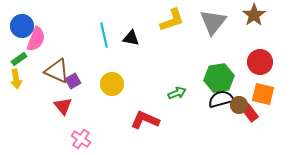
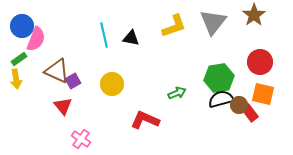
yellow L-shape: moved 2 px right, 6 px down
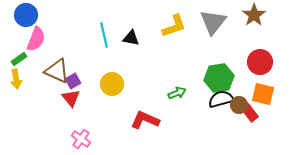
blue circle: moved 4 px right, 11 px up
red triangle: moved 8 px right, 8 px up
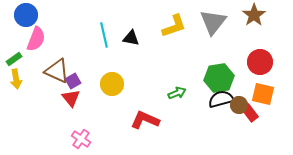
green rectangle: moved 5 px left
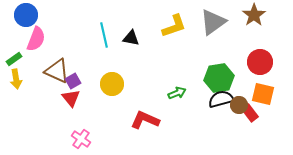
gray triangle: rotated 16 degrees clockwise
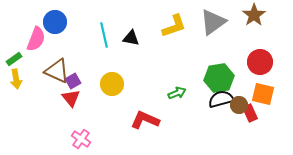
blue circle: moved 29 px right, 7 px down
red rectangle: rotated 12 degrees clockwise
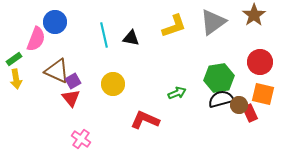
yellow circle: moved 1 px right
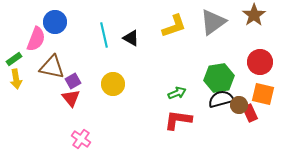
black triangle: rotated 18 degrees clockwise
brown triangle: moved 5 px left, 4 px up; rotated 12 degrees counterclockwise
red L-shape: moved 33 px right; rotated 16 degrees counterclockwise
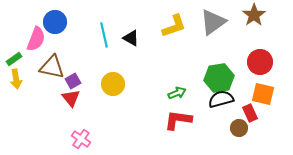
brown circle: moved 23 px down
